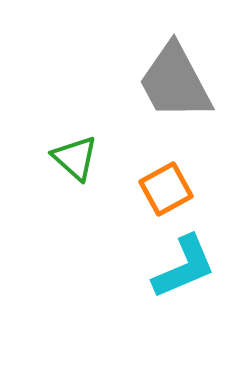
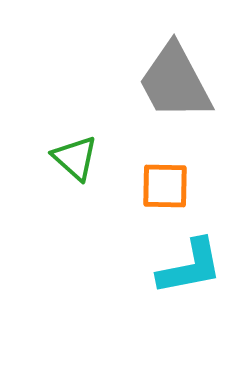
orange square: moved 1 px left, 3 px up; rotated 30 degrees clockwise
cyan L-shape: moved 6 px right; rotated 12 degrees clockwise
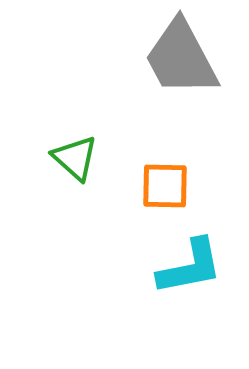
gray trapezoid: moved 6 px right, 24 px up
